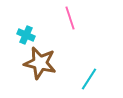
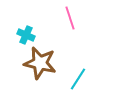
cyan line: moved 11 px left
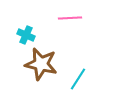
pink line: rotated 75 degrees counterclockwise
brown star: moved 1 px right, 1 px down
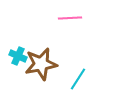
cyan cross: moved 8 px left, 21 px down
brown star: rotated 24 degrees counterclockwise
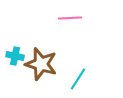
cyan cross: moved 3 px left; rotated 12 degrees counterclockwise
brown star: rotated 28 degrees clockwise
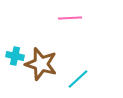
cyan line: rotated 15 degrees clockwise
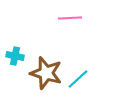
brown star: moved 5 px right, 9 px down
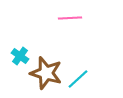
cyan cross: moved 5 px right; rotated 24 degrees clockwise
